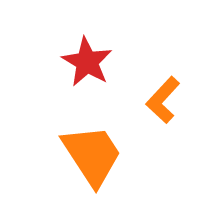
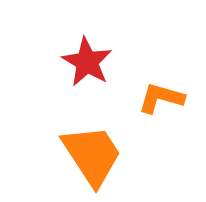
orange L-shape: moved 2 px left, 2 px up; rotated 63 degrees clockwise
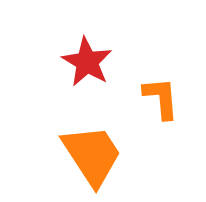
orange L-shape: rotated 69 degrees clockwise
